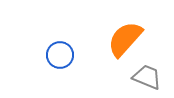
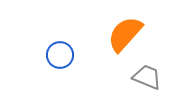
orange semicircle: moved 5 px up
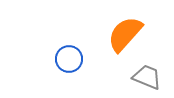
blue circle: moved 9 px right, 4 px down
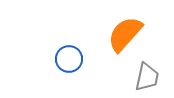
gray trapezoid: rotated 80 degrees clockwise
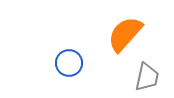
blue circle: moved 4 px down
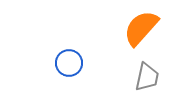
orange semicircle: moved 16 px right, 6 px up
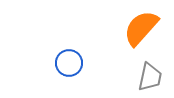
gray trapezoid: moved 3 px right
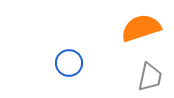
orange semicircle: rotated 30 degrees clockwise
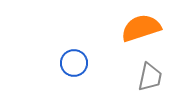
blue circle: moved 5 px right
